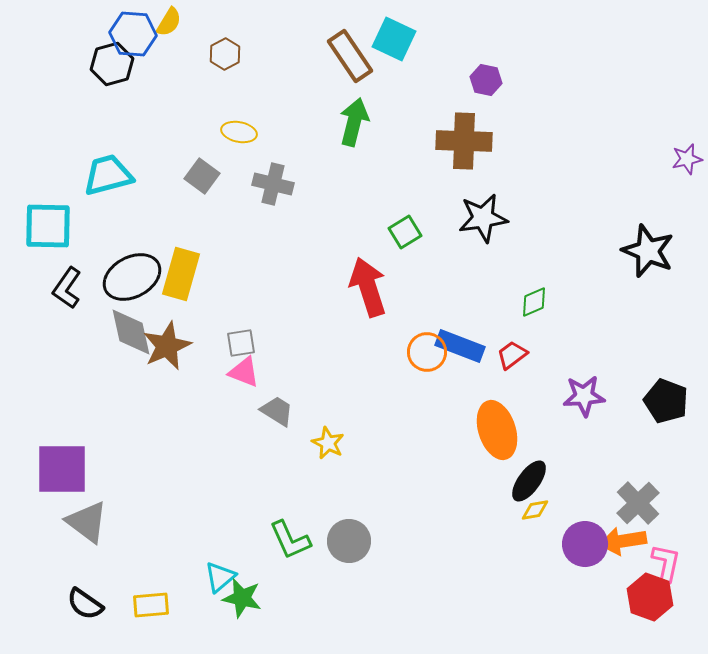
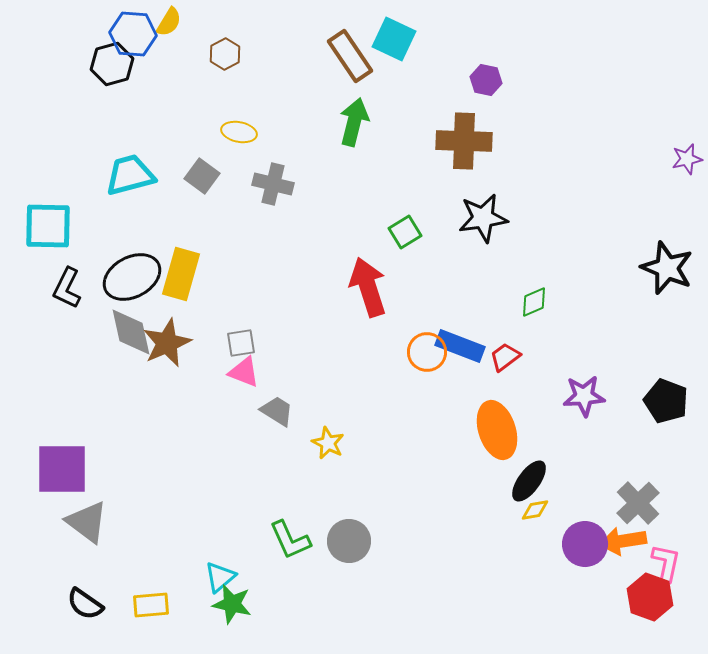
cyan trapezoid at (108, 175): moved 22 px right
black star at (648, 251): moved 19 px right, 17 px down
black L-shape at (67, 288): rotated 9 degrees counterclockwise
brown star at (167, 346): moved 3 px up
red trapezoid at (512, 355): moved 7 px left, 2 px down
green star at (242, 598): moved 10 px left, 6 px down
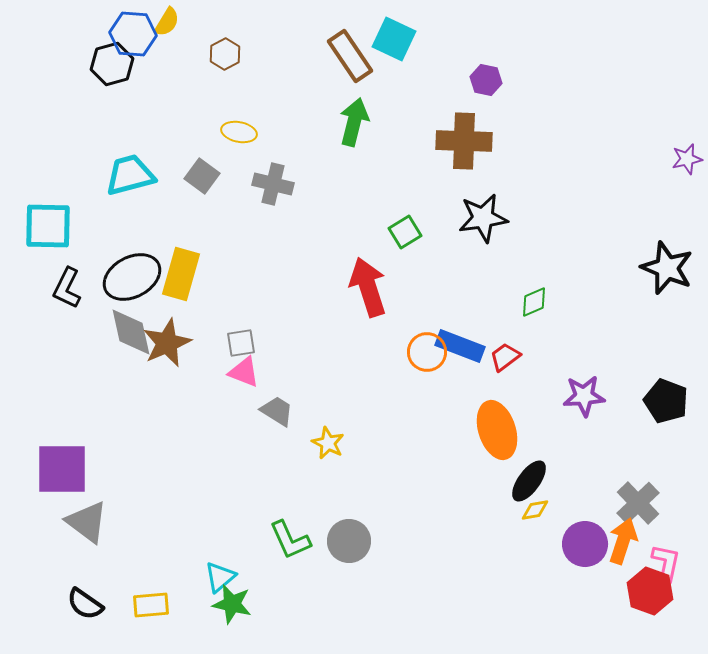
yellow semicircle at (169, 22): moved 2 px left
orange arrow at (623, 541): rotated 117 degrees clockwise
red hexagon at (650, 597): moved 6 px up
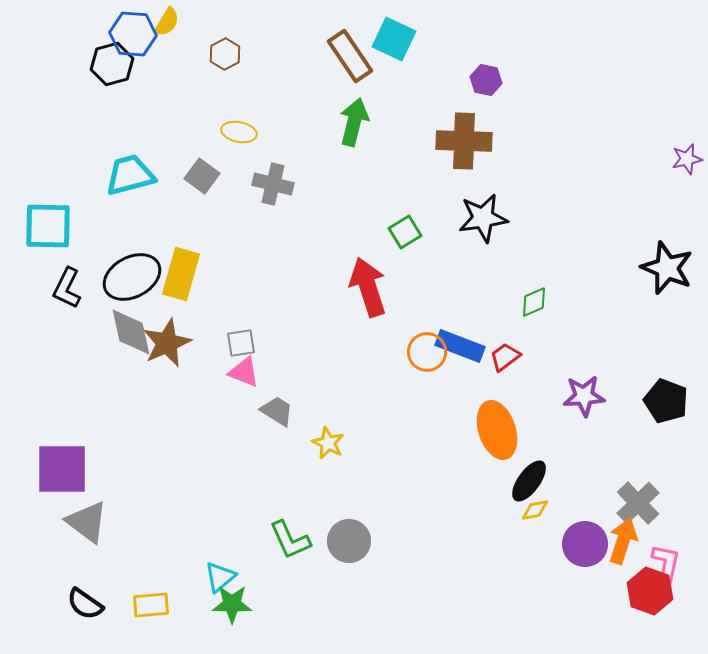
green star at (232, 604): rotated 12 degrees counterclockwise
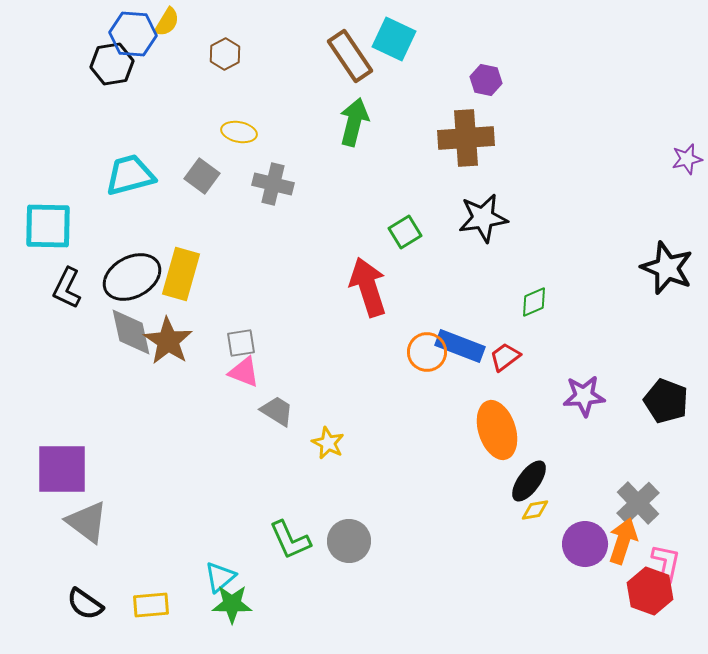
black hexagon at (112, 64): rotated 6 degrees clockwise
brown cross at (464, 141): moved 2 px right, 3 px up; rotated 6 degrees counterclockwise
brown star at (167, 343): moved 1 px right, 2 px up; rotated 15 degrees counterclockwise
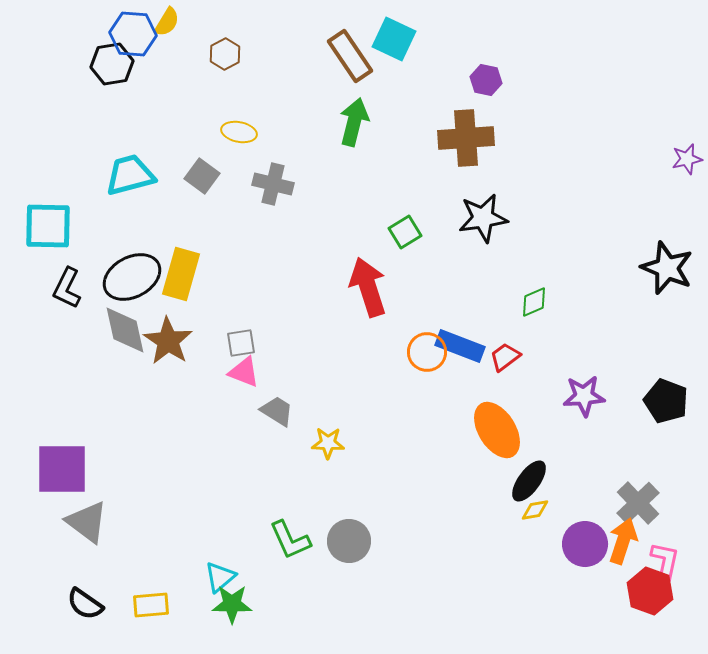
gray diamond at (131, 332): moved 6 px left, 2 px up
orange ellipse at (497, 430): rotated 14 degrees counterclockwise
yellow star at (328, 443): rotated 24 degrees counterclockwise
pink L-shape at (666, 563): moved 1 px left, 2 px up
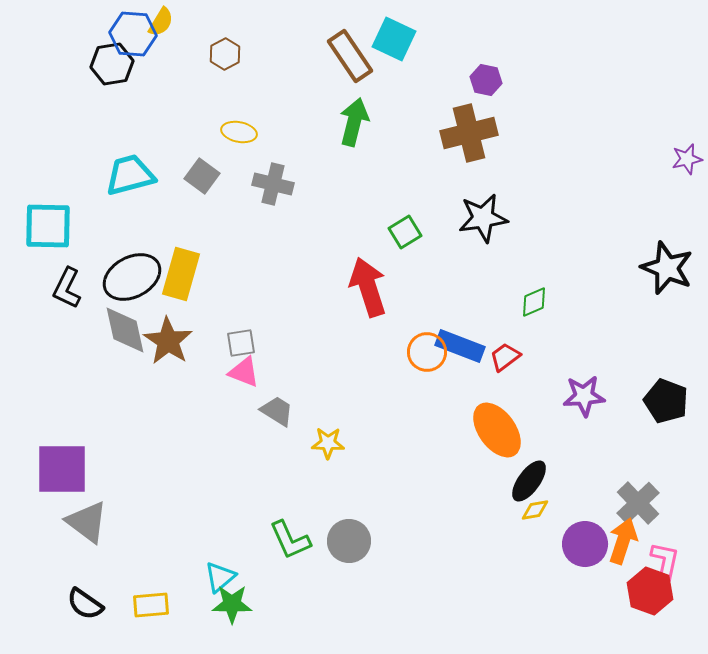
yellow semicircle at (167, 22): moved 6 px left
brown cross at (466, 138): moved 3 px right, 5 px up; rotated 10 degrees counterclockwise
orange ellipse at (497, 430): rotated 4 degrees counterclockwise
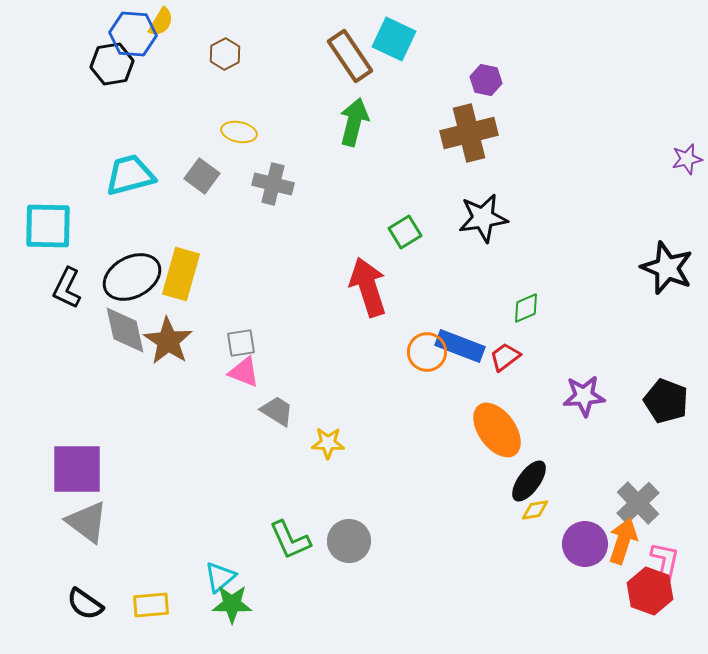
green diamond at (534, 302): moved 8 px left, 6 px down
purple square at (62, 469): moved 15 px right
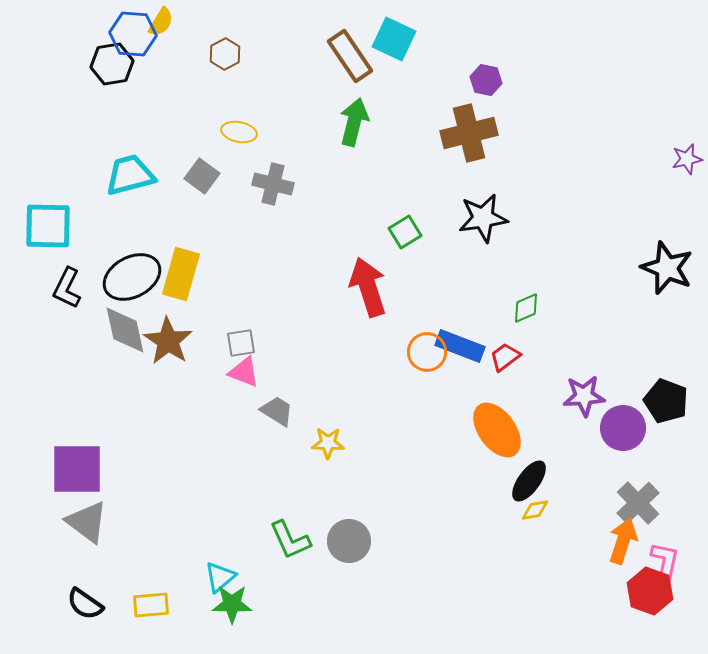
purple circle at (585, 544): moved 38 px right, 116 px up
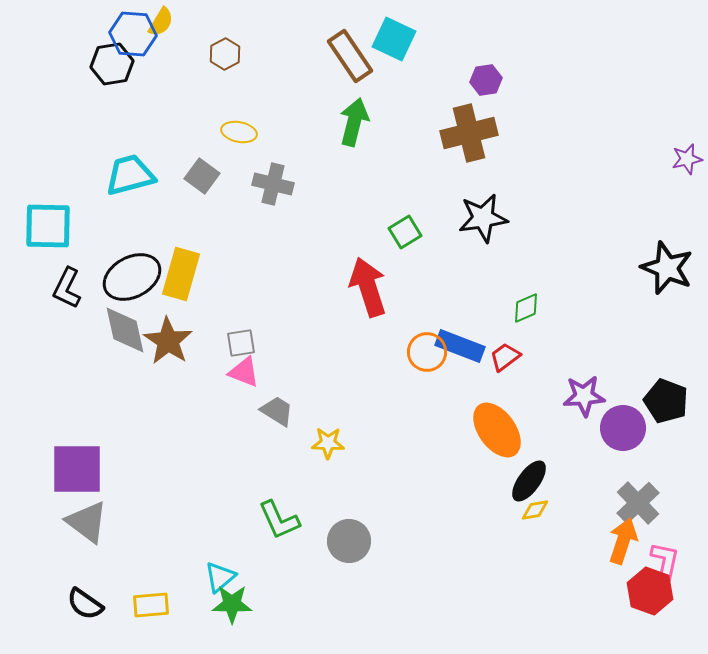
purple hexagon at (486, 80): rotated 20 degrees counterclockwise
green L-shape at (290, 540): moved 11 px left, 20 px up
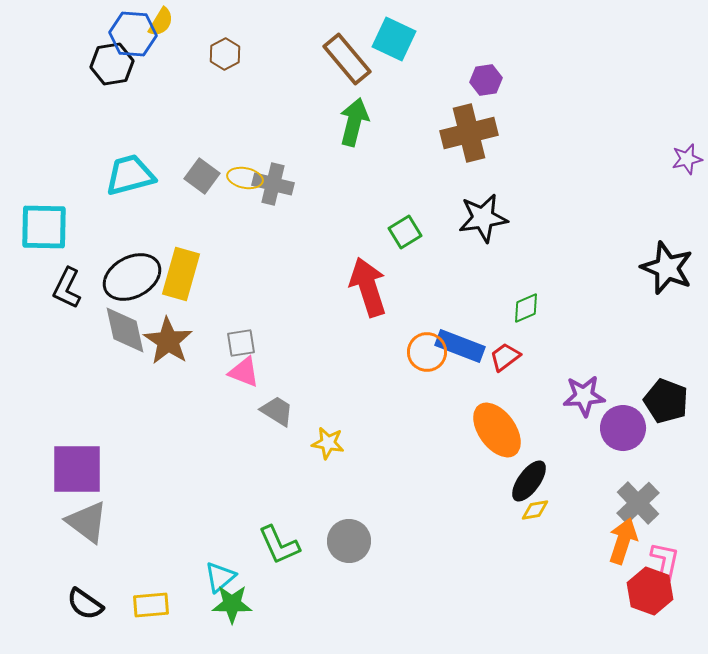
brown rectangle at (350, 56): moved 3 px left, 3 px down; rotated 6 degrees counterclockwise
yellow ellipse at (239, 132): moved 6 px right, 46 px down
cyan square at (48, 226): moved 4 px left, 1 px down
yellow star at (328, 443): rotated 8 degrees clockwise
green L-shape at (279, 520): moved 25 px down
